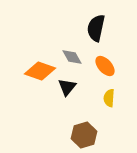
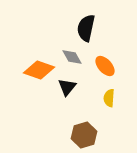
black semicircle: moved 10 px left
orange diamond: moved 1 px left, 1 px up
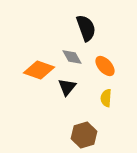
black semicircle: rotated 148 degrees clockwise
yellow semicircle: moved 3 px left
